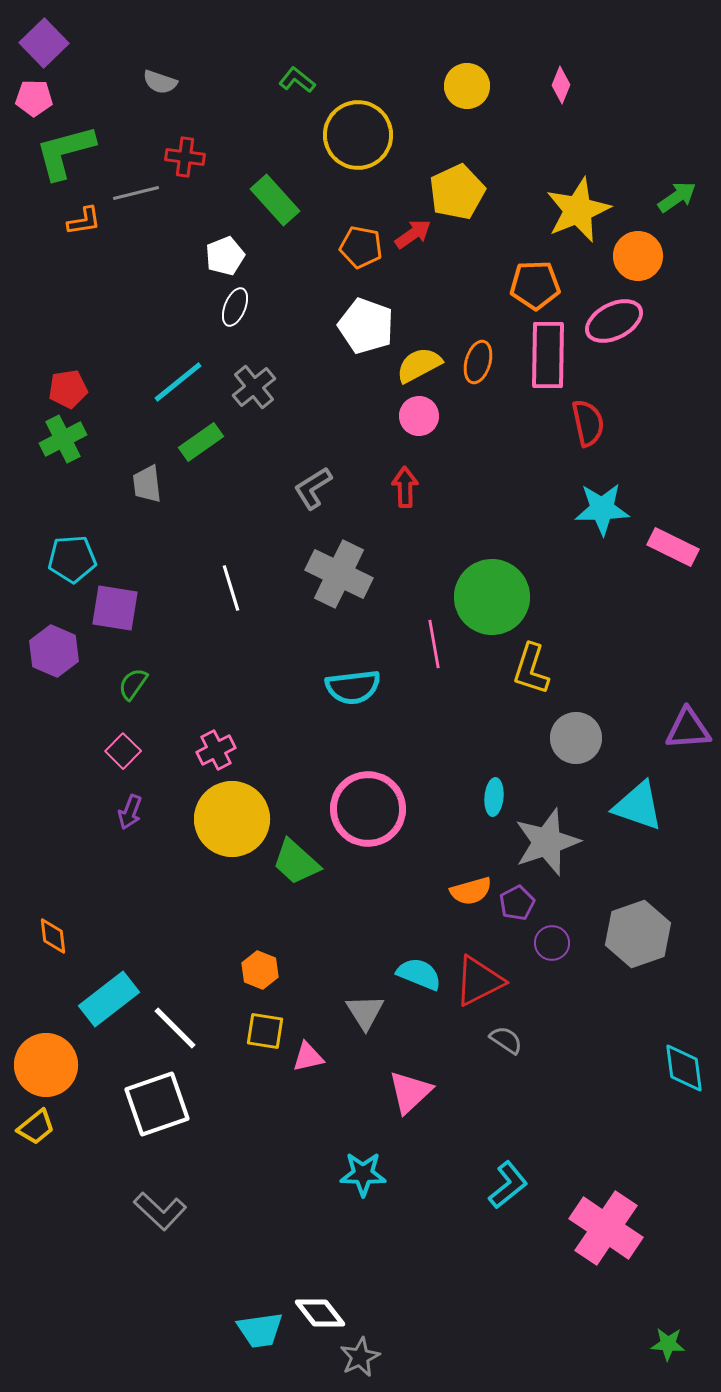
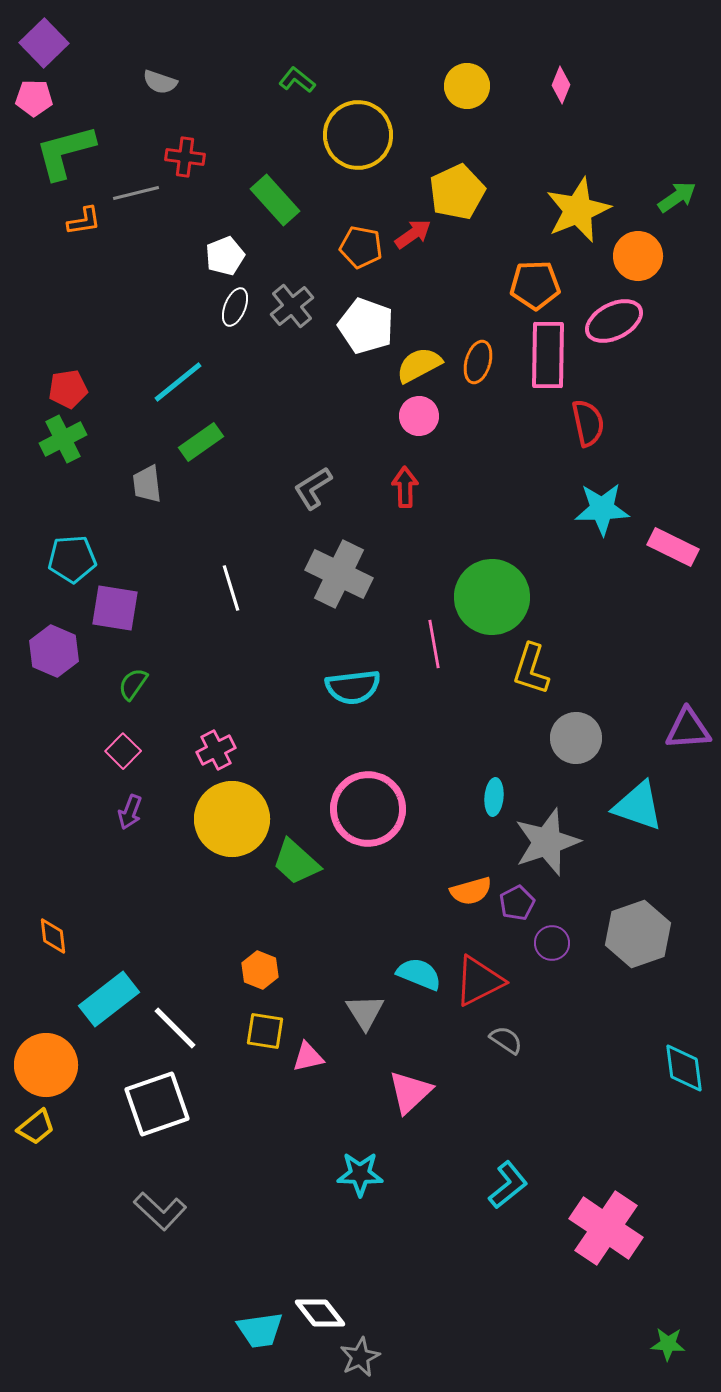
gray cross at (254, 387): moved 38 px right, 81 px up
cyan star at (363, 1174): moved 3 px left
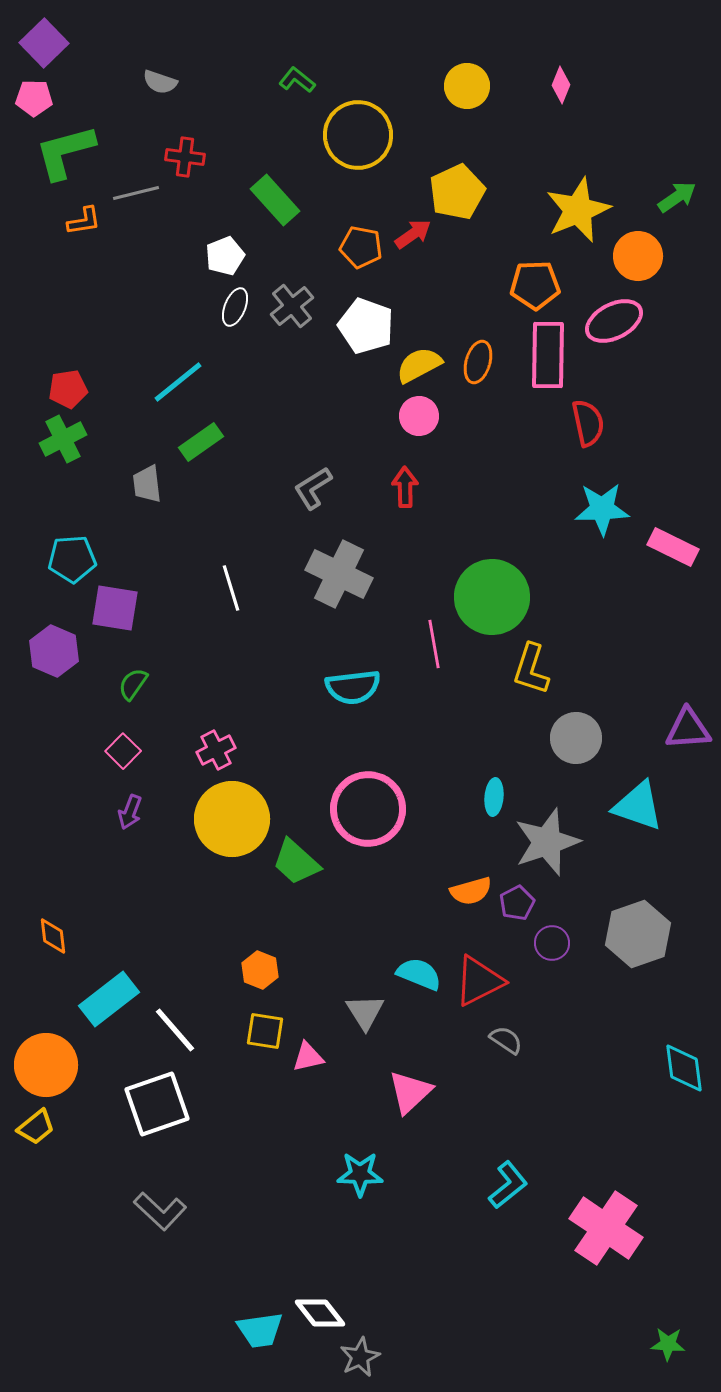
white line at (175, 1028): moved 2 px down; rotated 4 degrees clockwise
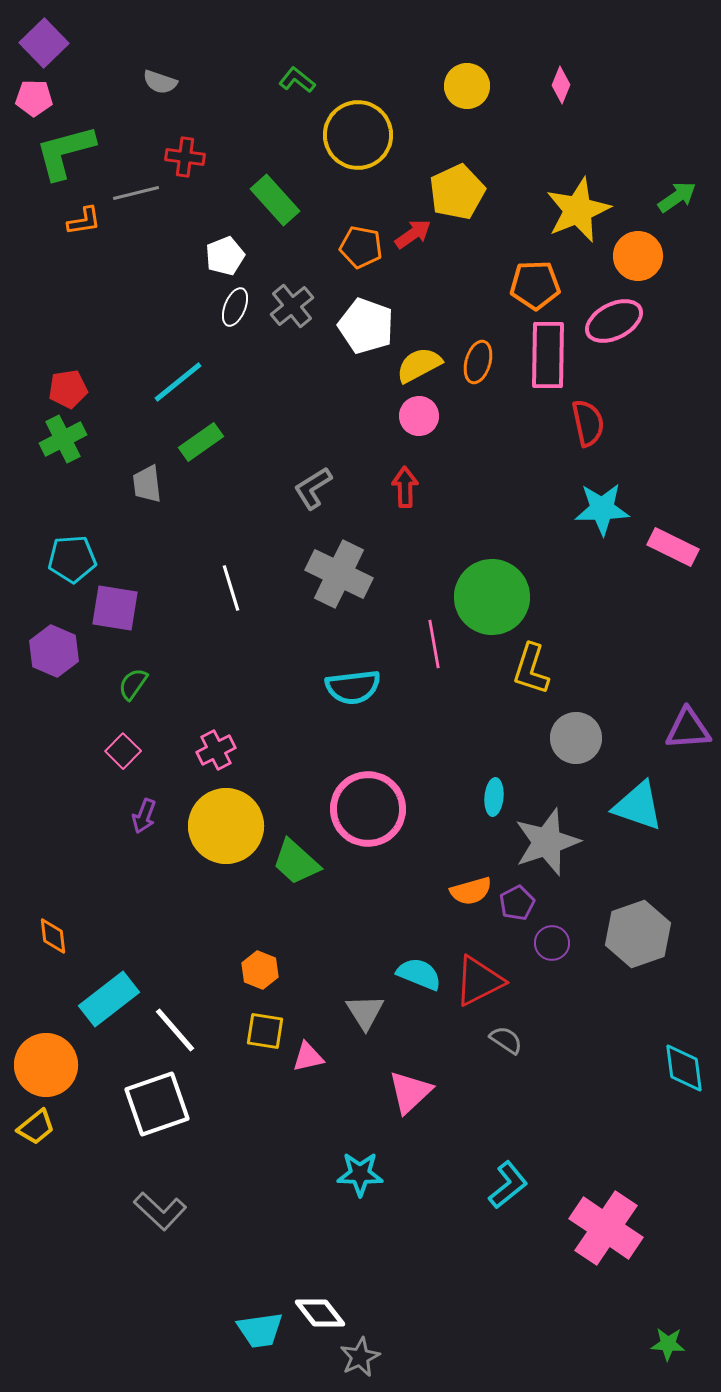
purple arrow at (130, 812): moved 14 px right, 4 px down
yellow circle at (232, 819): moved 6 px left, 7 px down
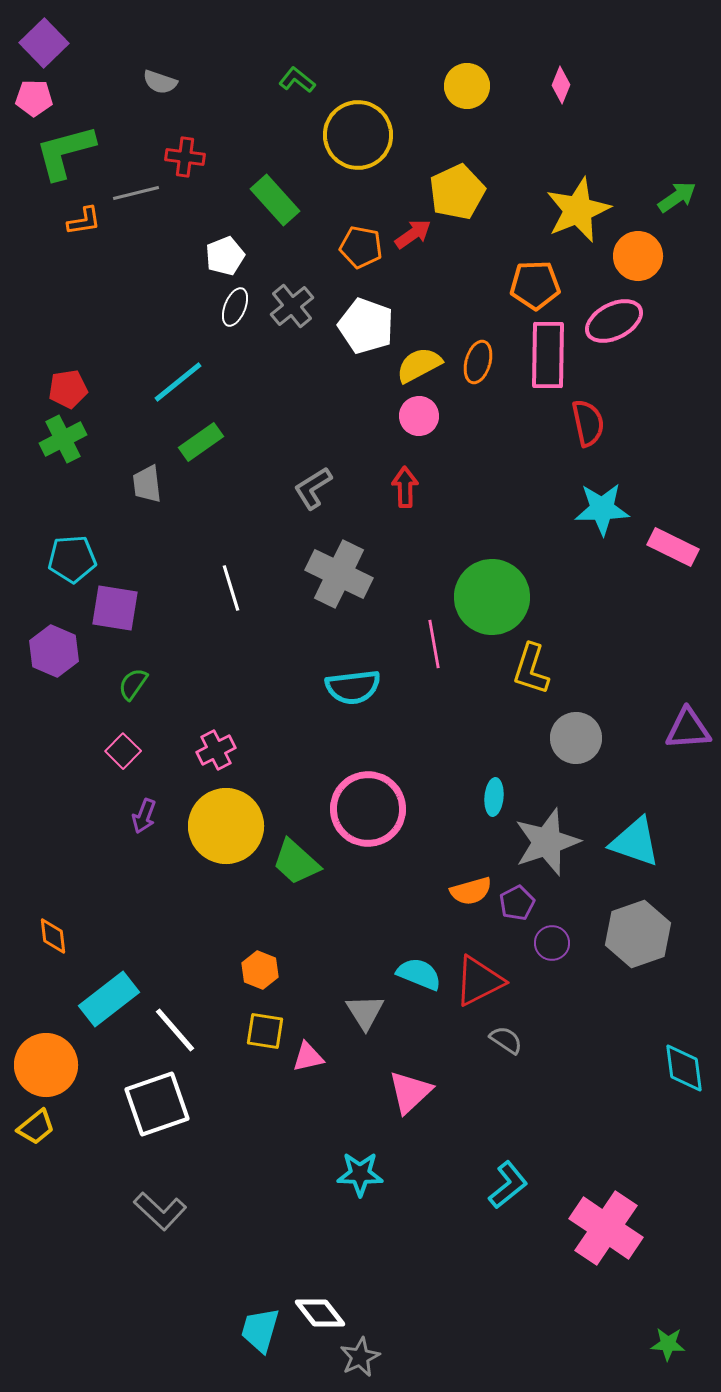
cyan triangle at (638, 806): moved 3 px left, 36 px down
cyan trapezoid at (260, 1330): rotated 114 degrees clockwise
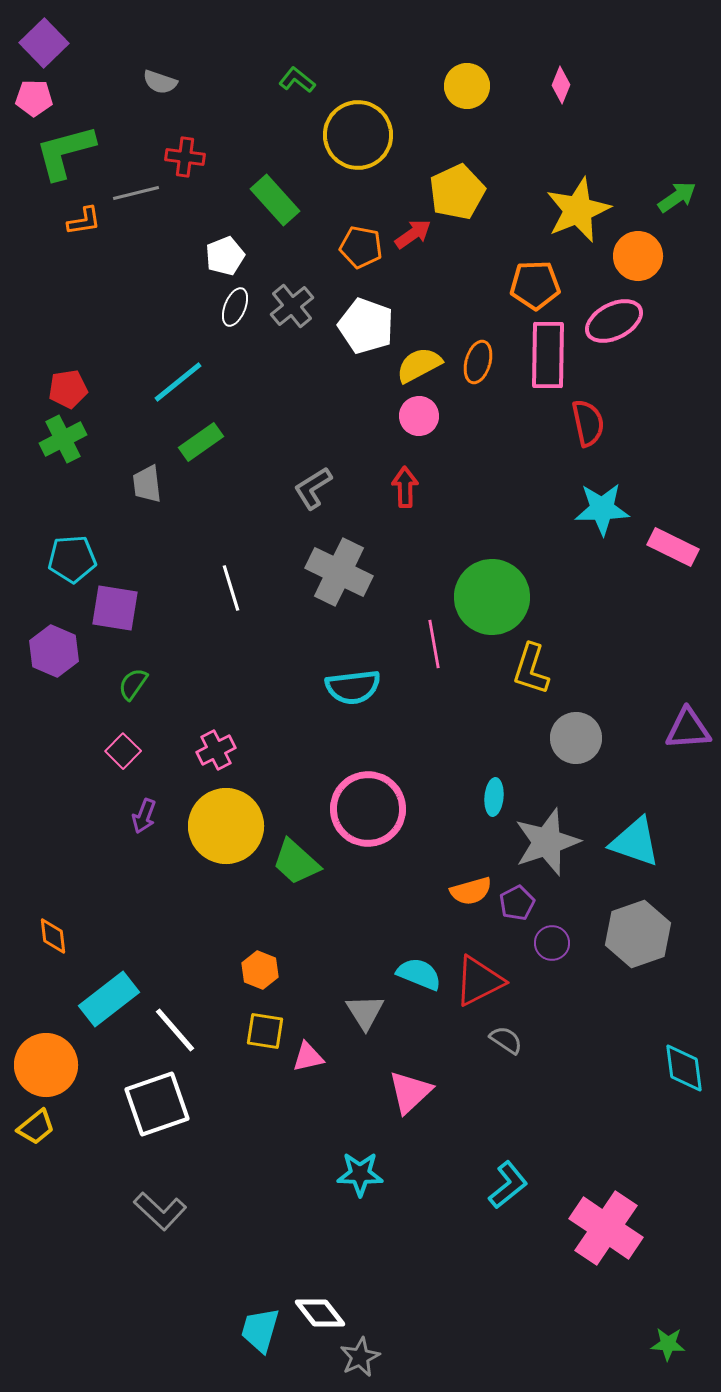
gray cross at (339, 574): moved 2 px up
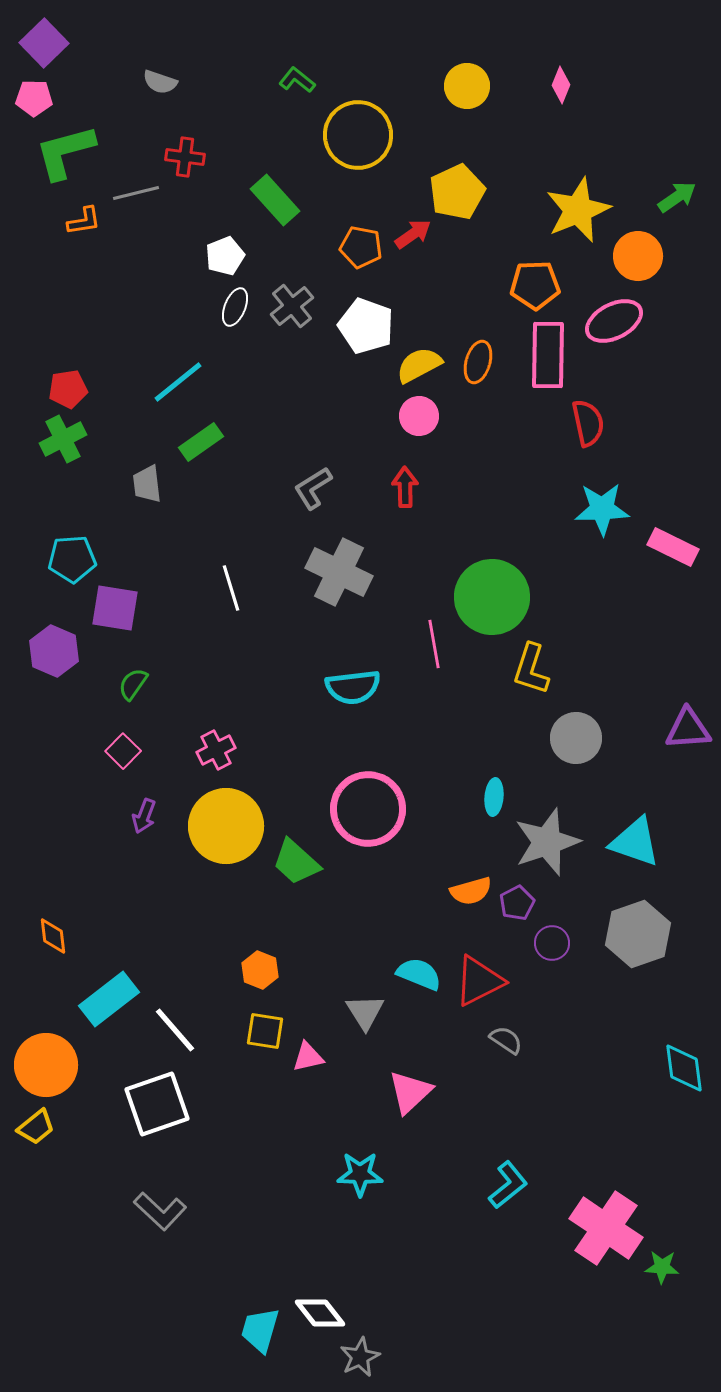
green star at (668, 1344): moved 6 px left, 77 px up
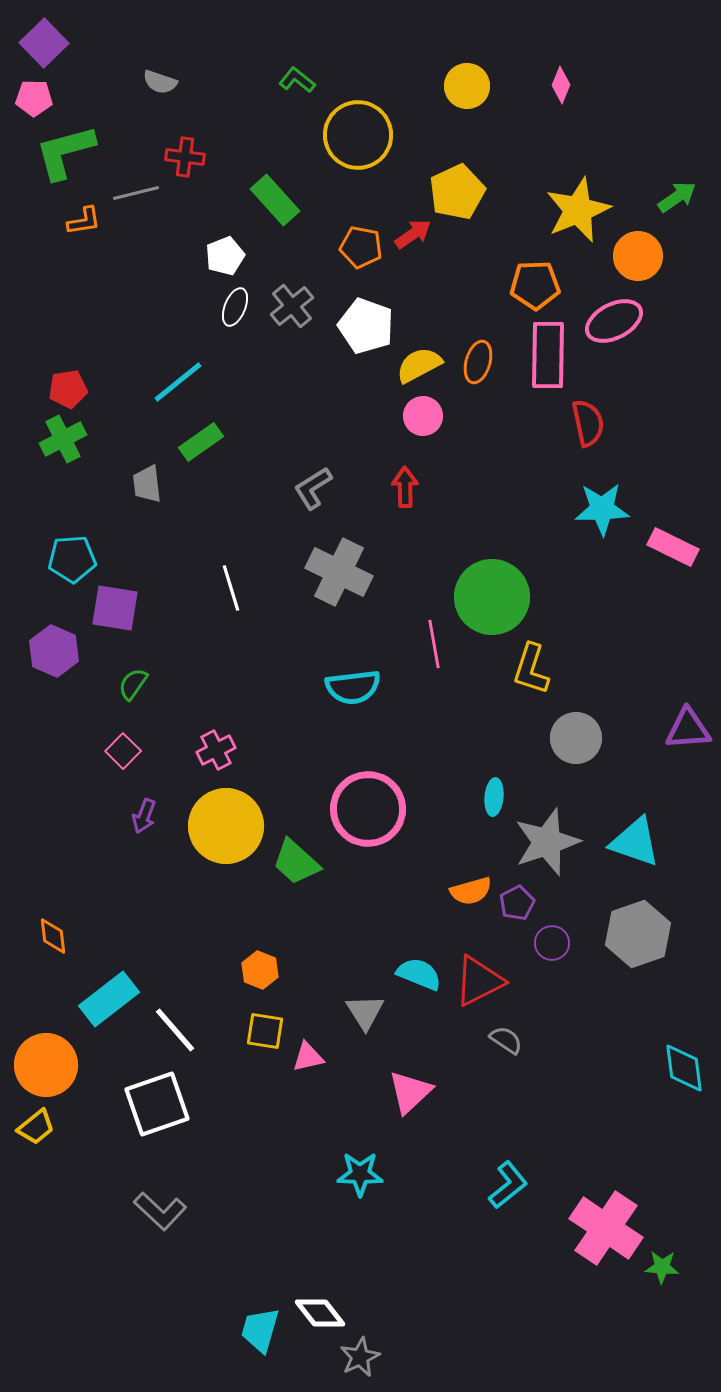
pink circle at (419, 416): moved 4 px right
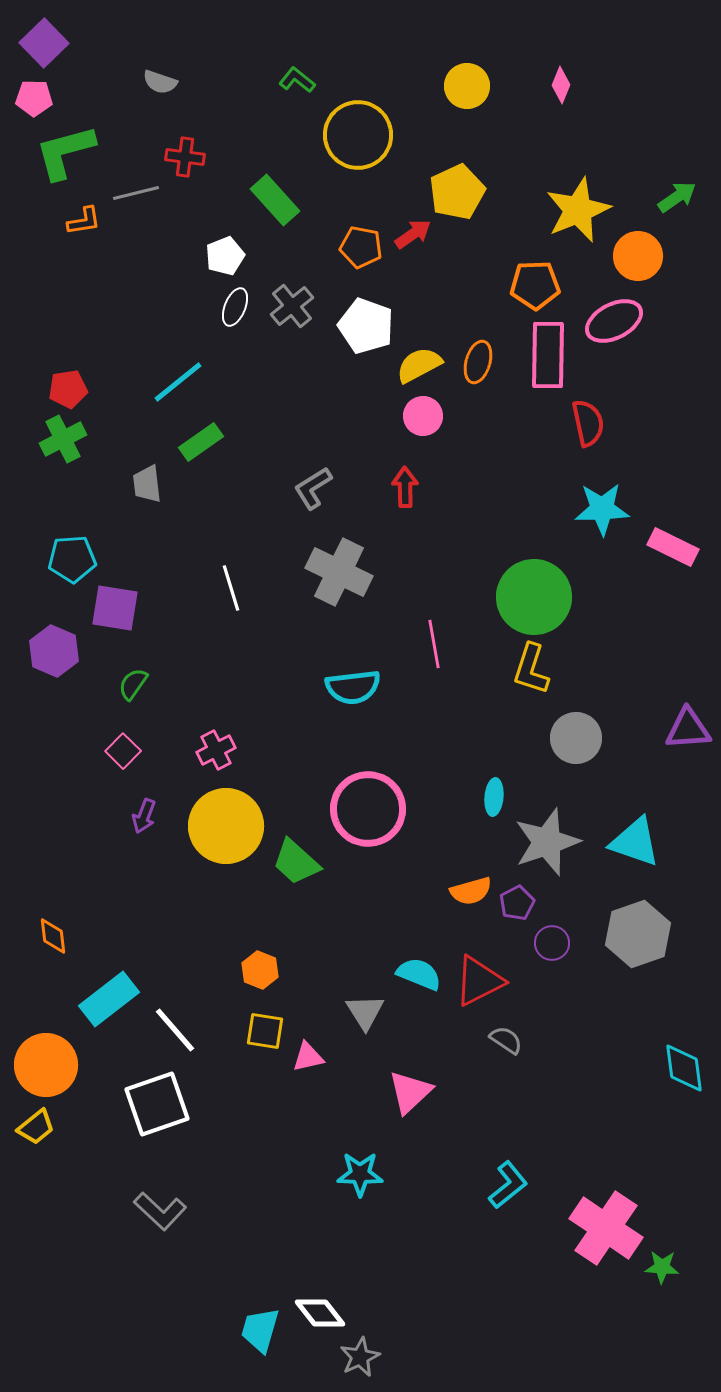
green circle at (492, 597): moved 42 px right
